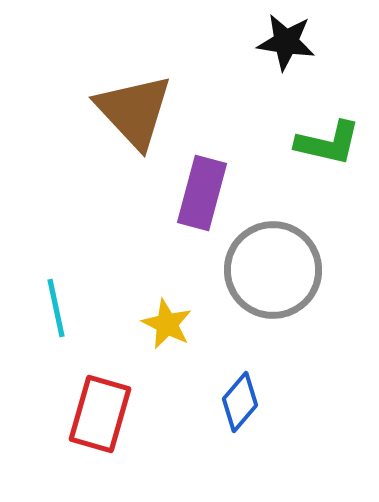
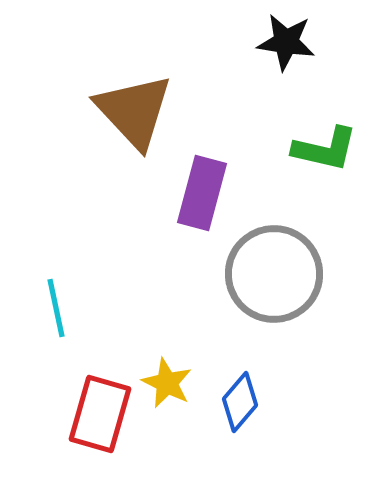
green L-shape: moved 3 px left, 6 px down
gray circle: moved 1 px right, 4 px down
yellow star: moved 59 px down
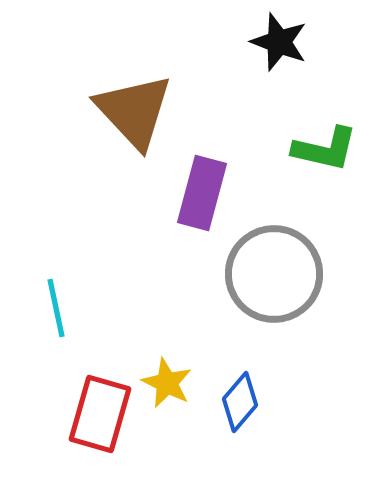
black star: moved 7 px left; rotated 12 degrees clockwise
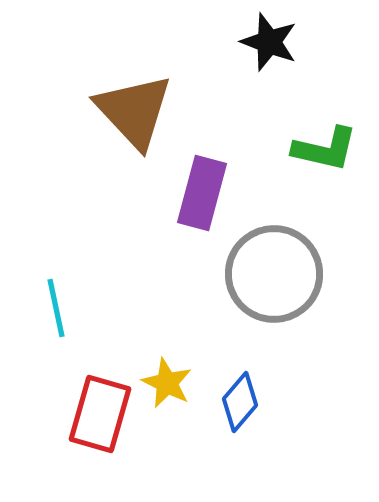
black star: moved 10 px left
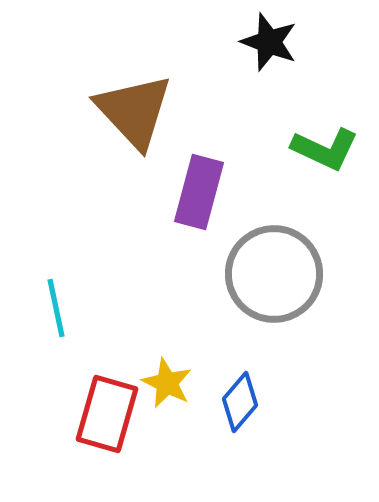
green L-shape: rotated 12 degrees clockwise
purple rectangle: moved 3 px left, 1 px up
red rectangle: moved 7 px right
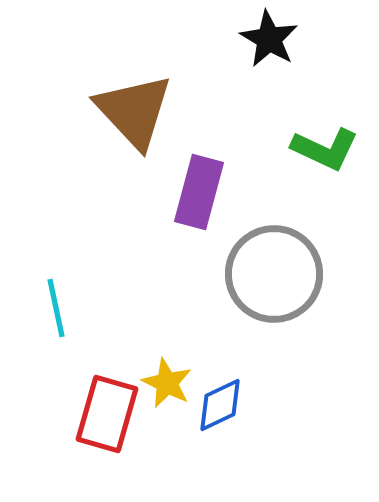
black star: moved 3 px up; rotated 10 degrees clockwise
blue diamond: moved 20 px left, 3 px down; rotated 24 degrees clockwise
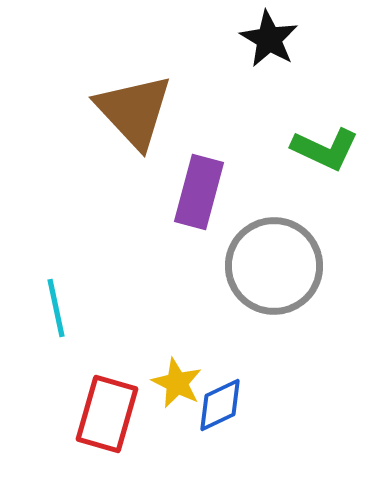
gray circle: moved 8 px up
yellow star: moved 10 px right
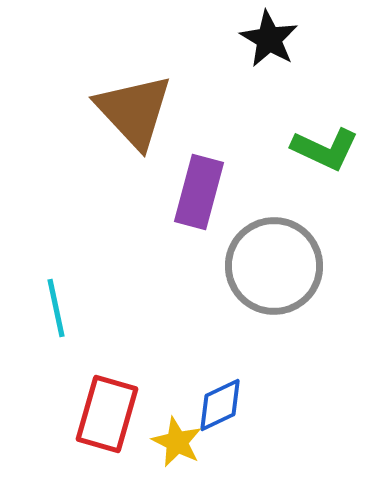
yellow star: moved 59 px down
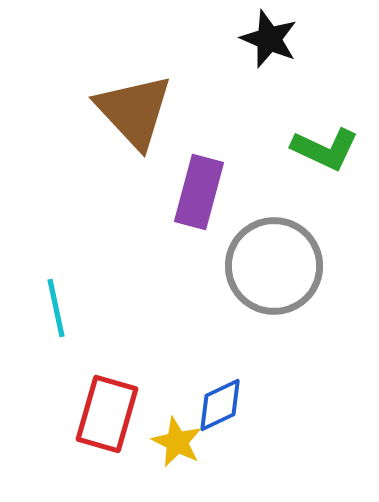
black star: rotated 8 degrees counterclockwise
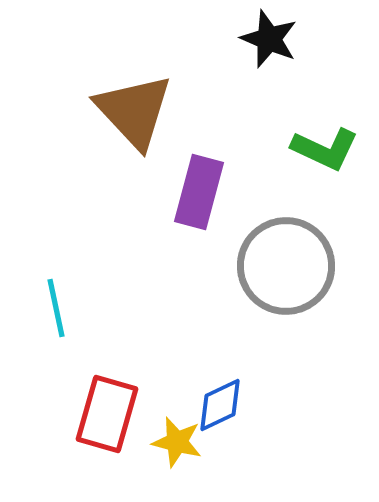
gray circle: moved 12 px right
yellow star: rotated 12 degrees counterclockwise
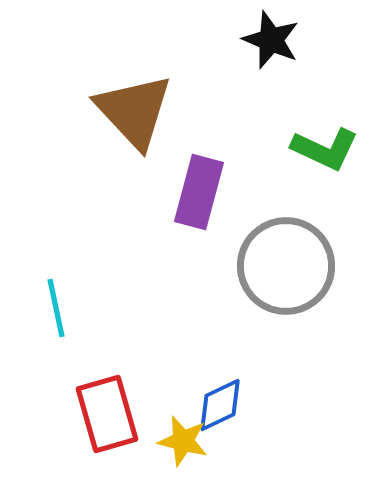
black star: moved 2 px right, 1 px down
red rectangle: rotated 32 degrees counterclockwise
yellow star: moved 6 px right, 1 px up
